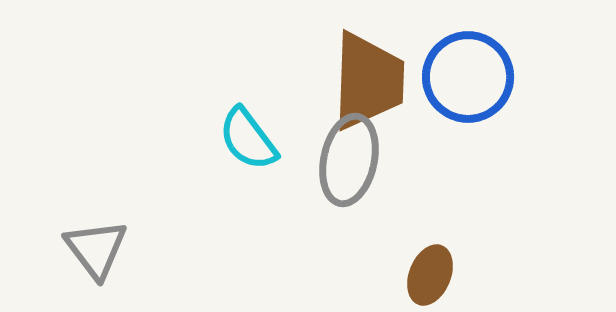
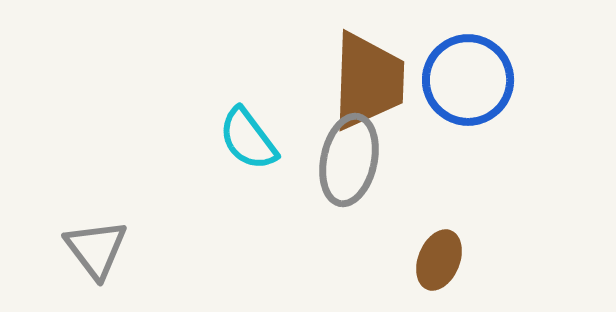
blue circle: moved 3 px down
brown ellipse: moved 9 px right, 15 px up
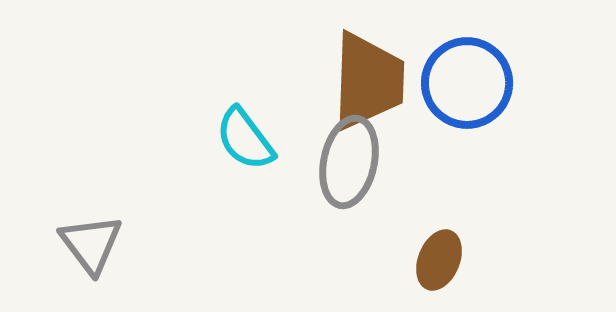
blue circle: moved 1 px left, 3 px down
cyan semicircle: moved 3 px left
gray ellipse: moved 2 px down
gray triangle: moved 5 px left, 5 px up
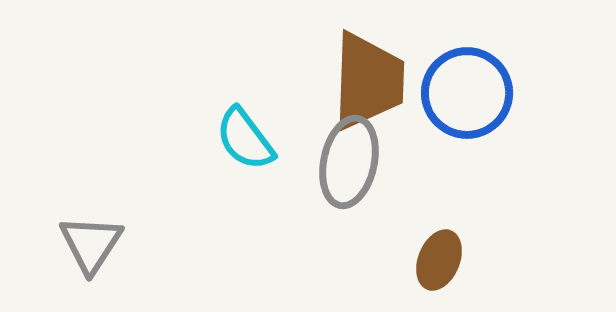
blue circle: moved 10 px down
gray triangle: rotated 10 degrees clockwise
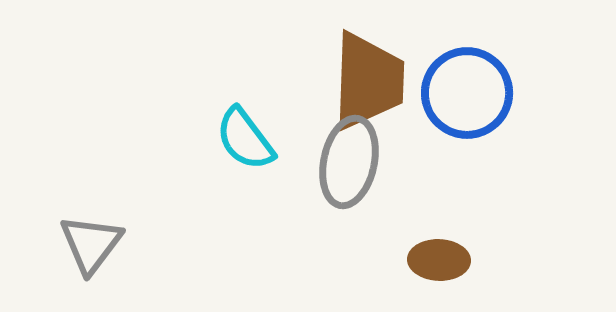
gray triangle: rotated 4 degrees clockwise
brown ellipse: rotated 70 degrees clockwise
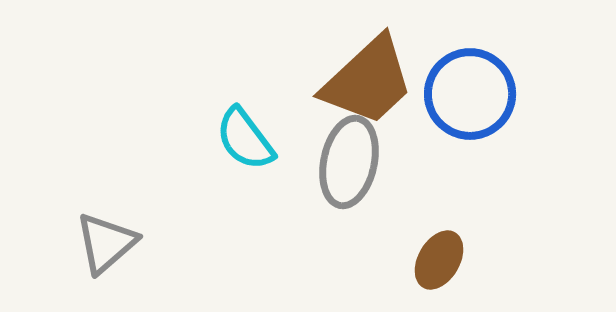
brown trapezoid: rotated 45 degrees clockwise
blue circle: moved 3 px right, 1 px down
gray triangle: moved 15 px right, 1 px up; rotated 12 degrees clockwise
brown ellipse: rotated 62 degrees counterclockwise
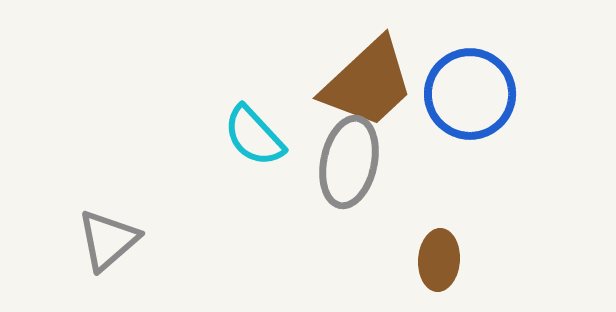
brown trapezoid: moved 2 px down
cyan semicircle: moved 9 px right, 3 px up; rotated 6 degrees counterclockwise
gray triangle: moved 2 px right, 3 px up
brown ellipse: rotated 26 degrees counterclockwise
